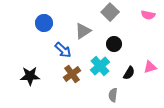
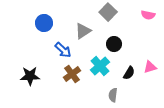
gray square: moved 2 px left
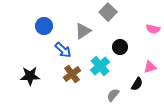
pink semicircle: moved 5 px right, 14 px down
blue circle: moved 3 px down
black circle: moved 6 px right, 3 px down
black semicircle: moved 8 px right, 11 px down
gray semicircle: rotated 32 degrees clockwise
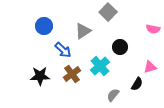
black star: moved 10 px right
